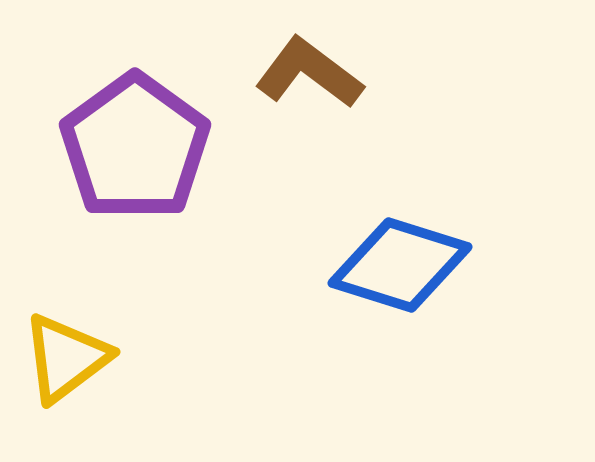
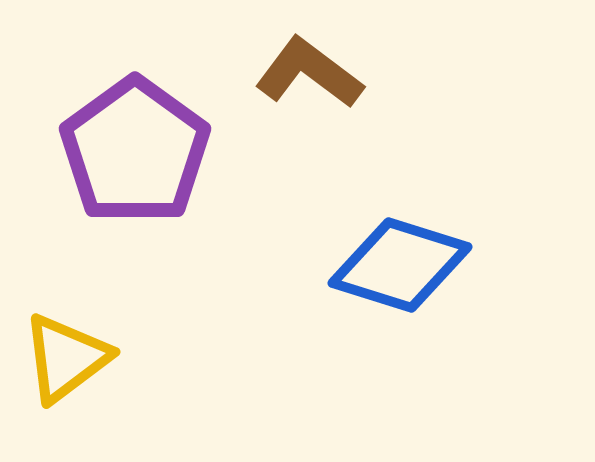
purple pentagon: moved 4 px down
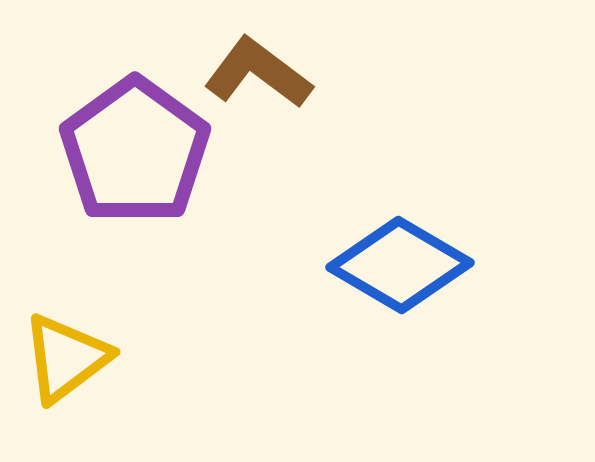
brown L-shape: moved 51 px left
blue diamond: rotated 13 degrees clockwise
